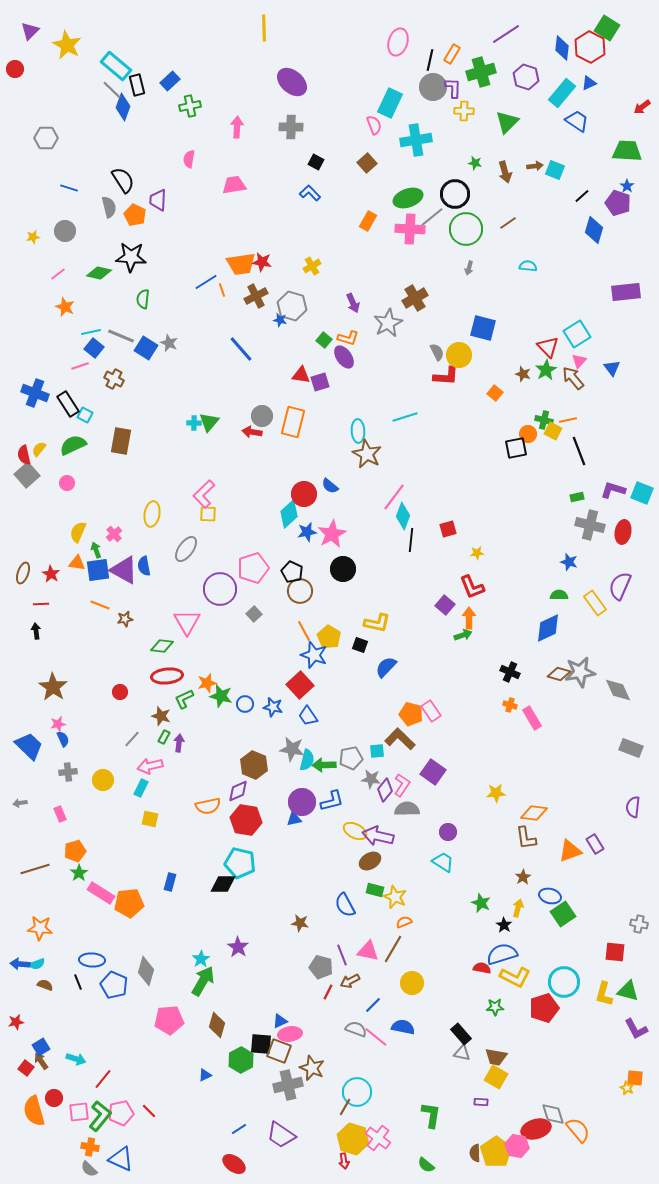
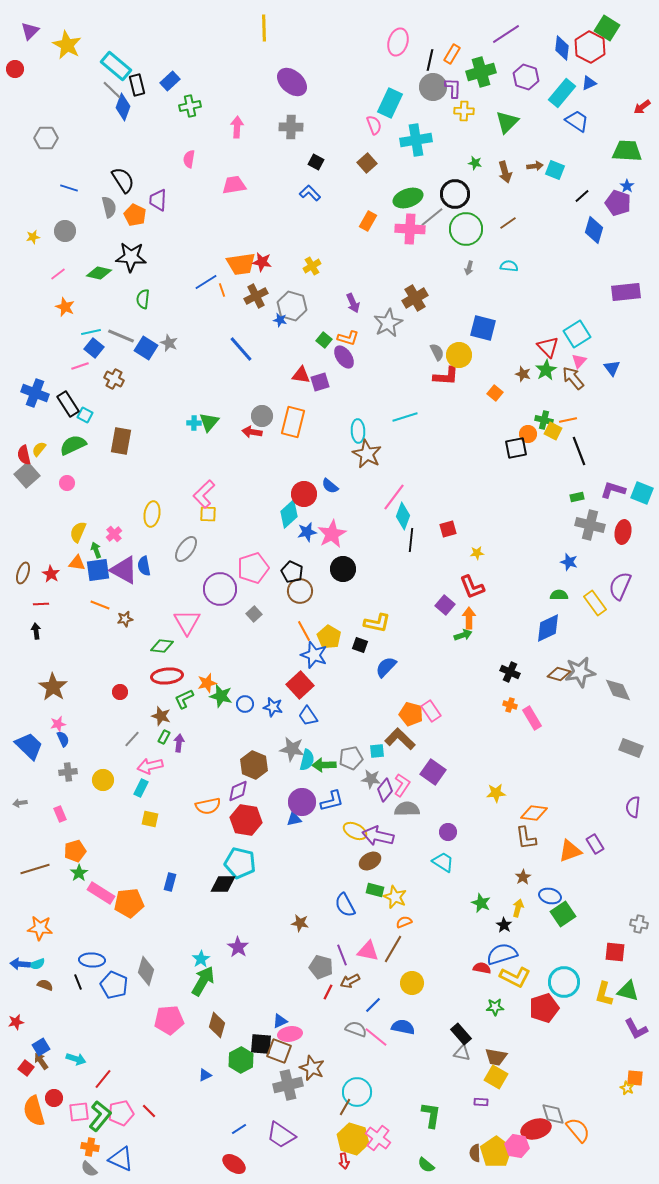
cyan semicircle at (528, 266): moved 19 px left
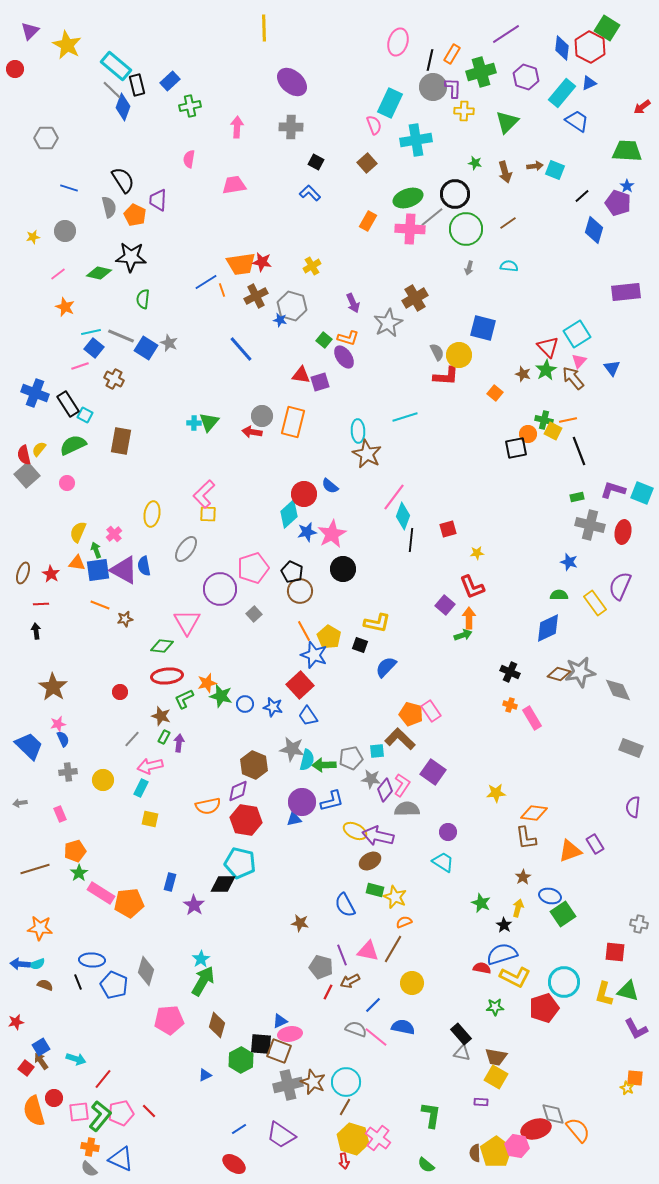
purple star at (238, 947): moved 44 px left, 42 px up
brown star at (312, 1068): moved 1 px right, 14 px down
cyan circle at (357, 1092): moved 11 px left, 10 px up
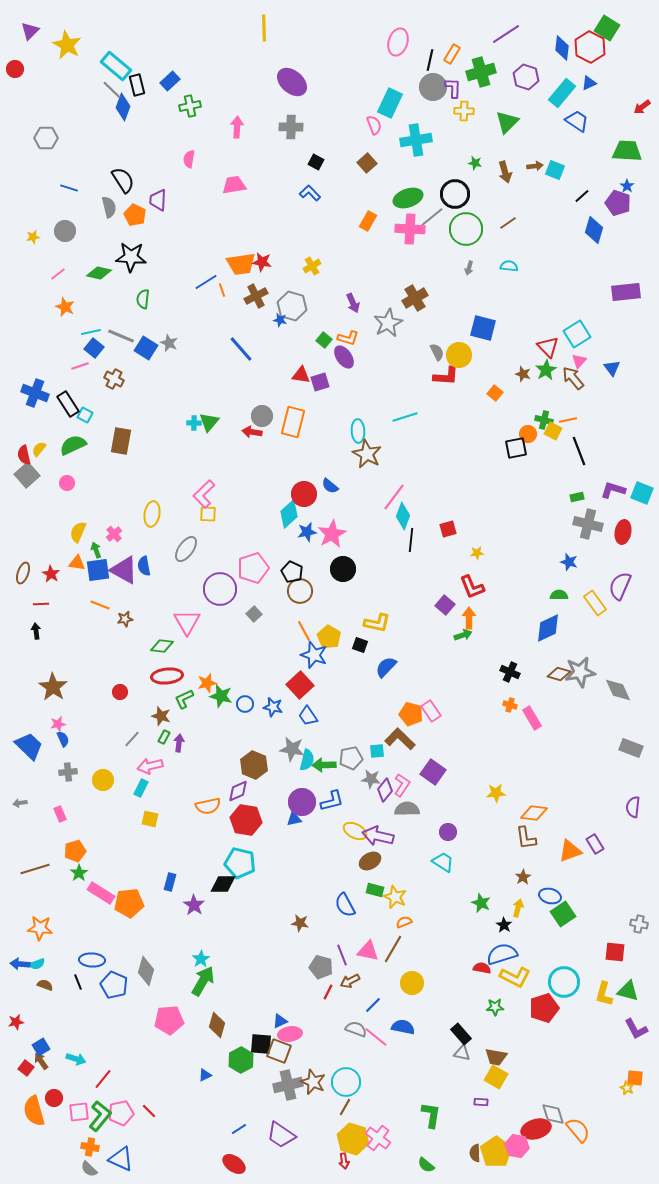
gray cross at (590, 525): moved 2 px left, 1 px up
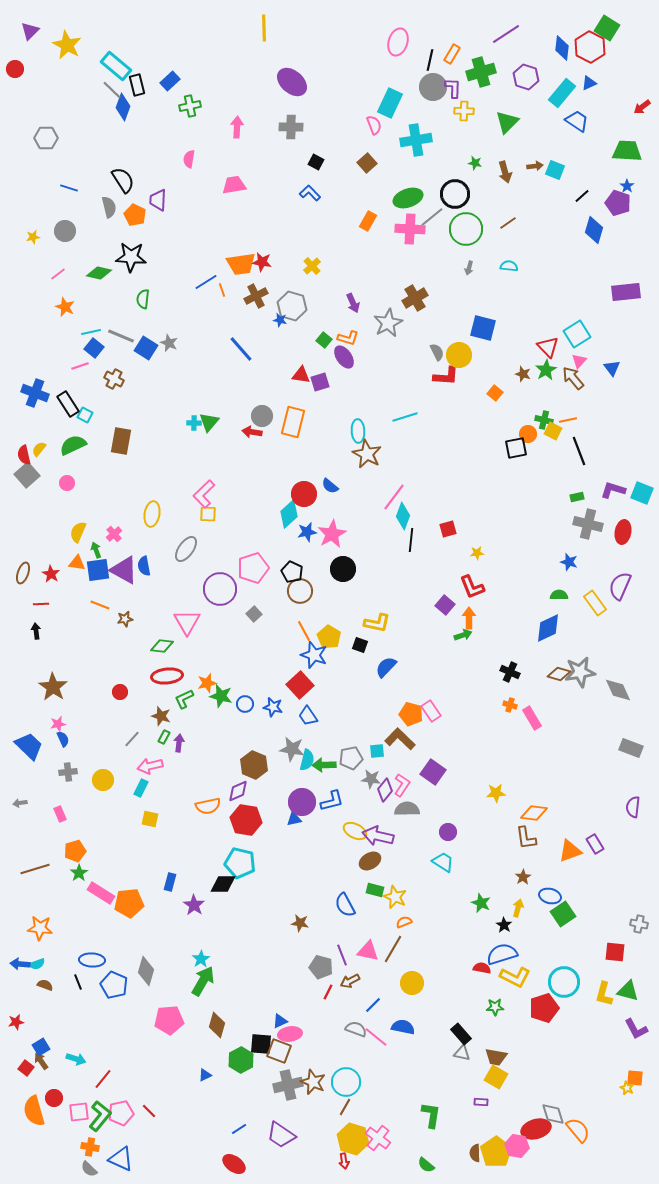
yellow cross at (312, 266): rotated 12 degrees counterclockwise
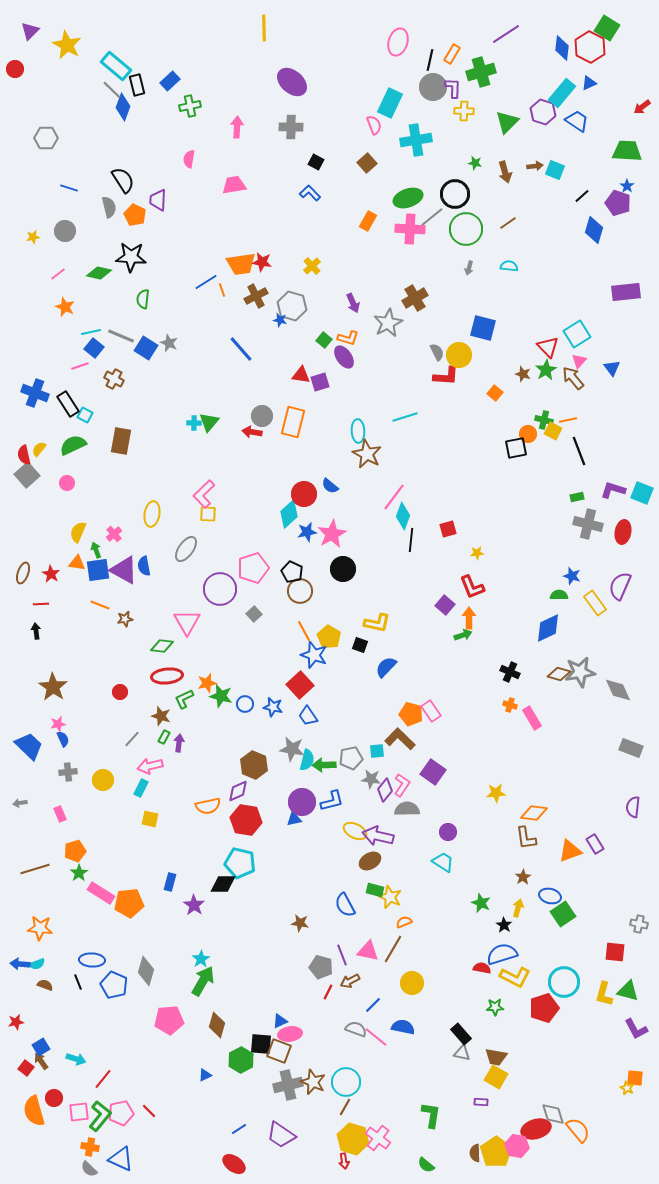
purple hexagon at (526, 77): moved 17 px right, 35 px down
blue star at (569, 562): moved 3 px right, 14 px down
yellow star at (395, 897): moved 5 px left
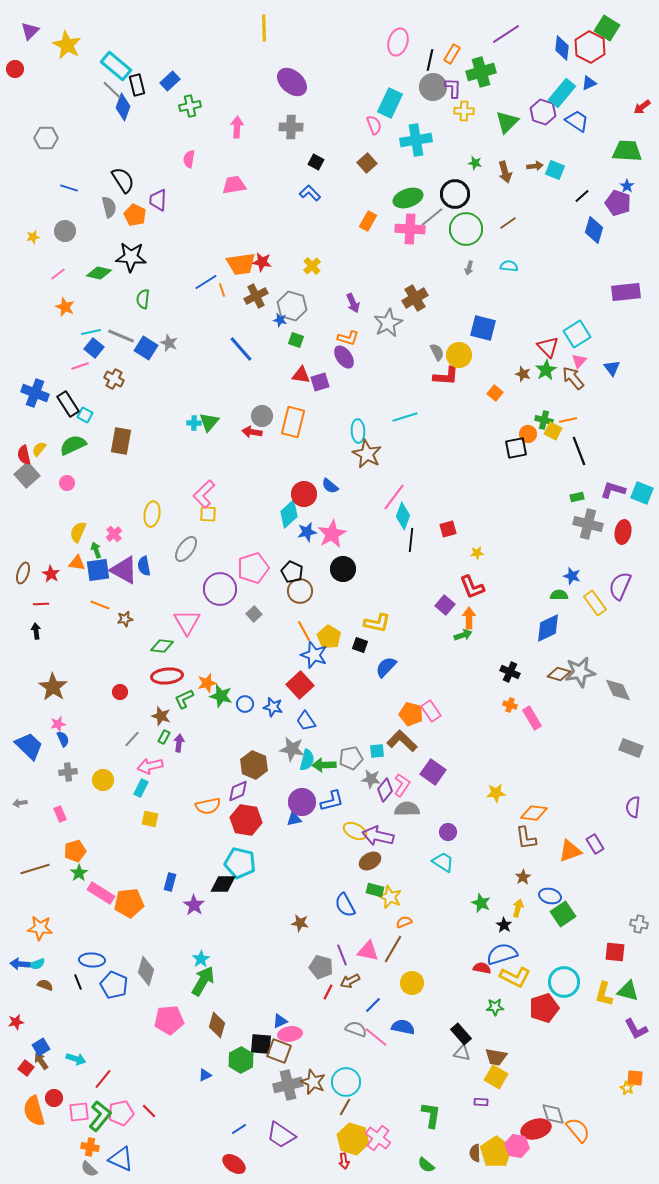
green square at (324, 340): moved 28 px left; rotated 21 degrees counterclockwise
blue trapezoid at (308, 716): moved 2 px left, 5 px down
brown L-shape at (400, 739): moved 2 px right, 2 px down
